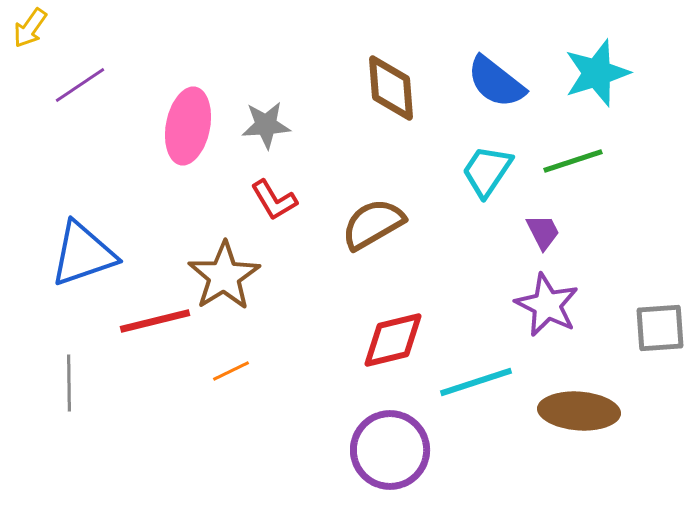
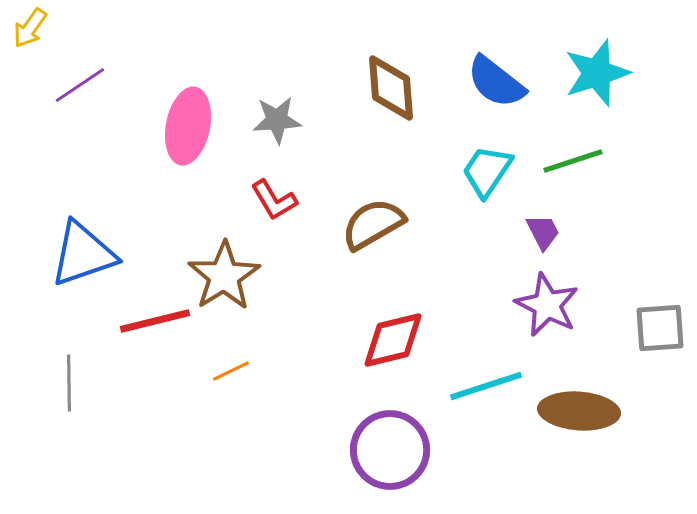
gray star: moved 11 px right, 5 px up
cyan line: moved 10 px right, 4 px down
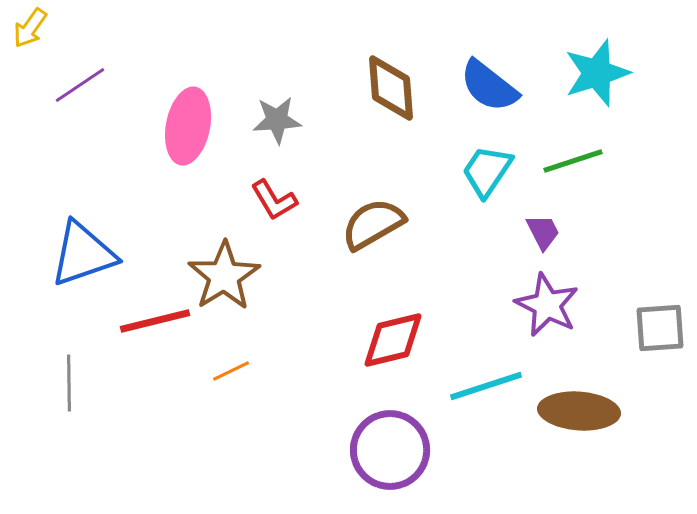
blue semicircle: moved 7 px left, 4 px down
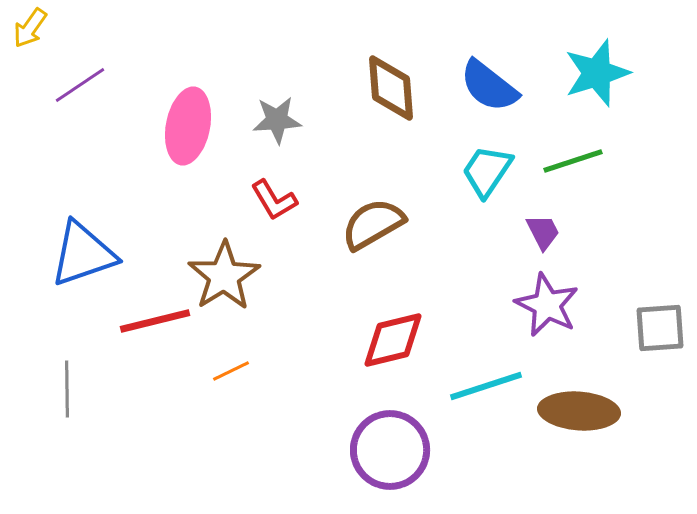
gray line: moved 2 px left, 6 px down
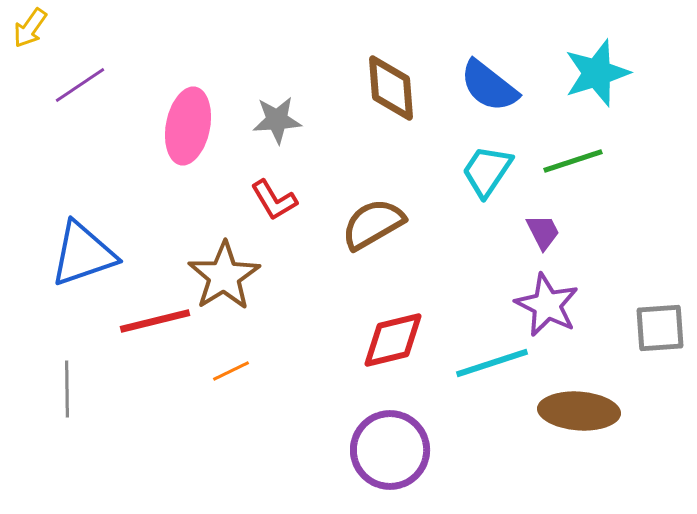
cyan line: moved 6 px right, 23 px up
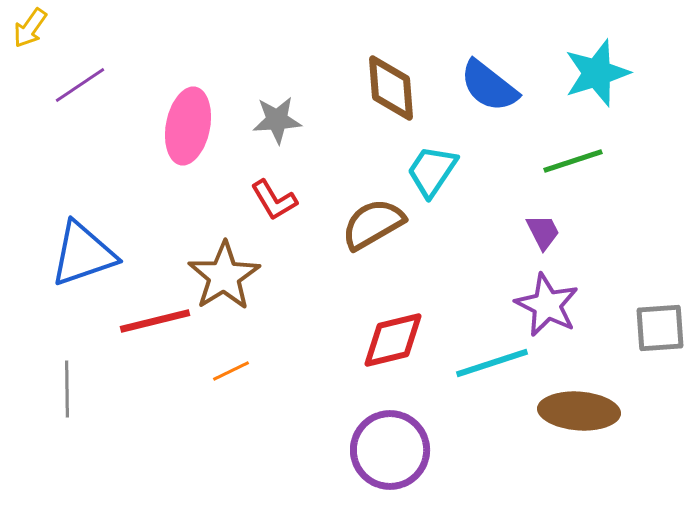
cyan trapezoid: moved 55 px left
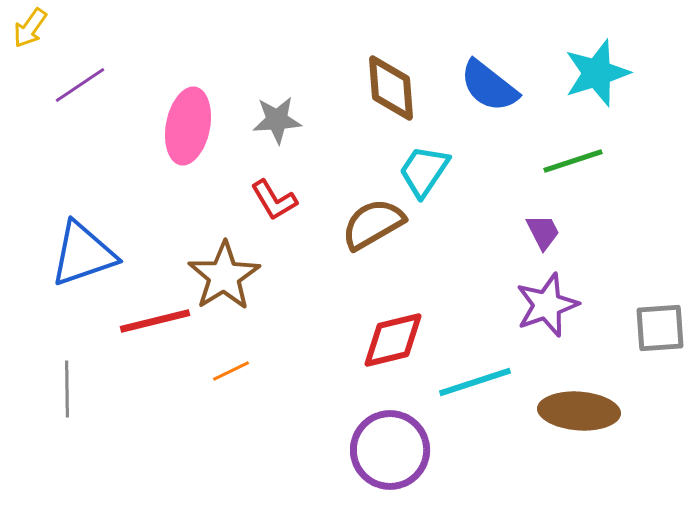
cyan trapezoid: moved 8 px left
purple star: rotated 26 degrees clockwise
cyan line: moved 17 px left, 19 px down
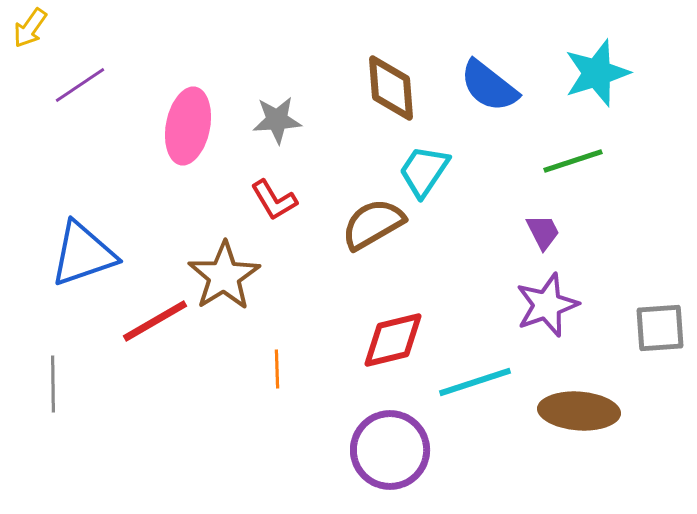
red line: rotated 16 degrees counterclockwise
orange line: moved 46 px right, 2 px up; rotated 66 degrees counterclockwise
gray line: moved 14 px left, 5 px up
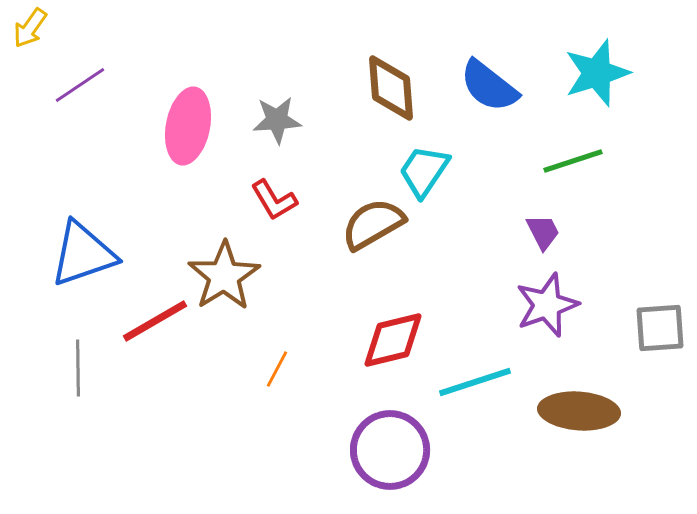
orange line: rotated 30 degrees clockwise
gray line: moved 25 px right, 16 px up
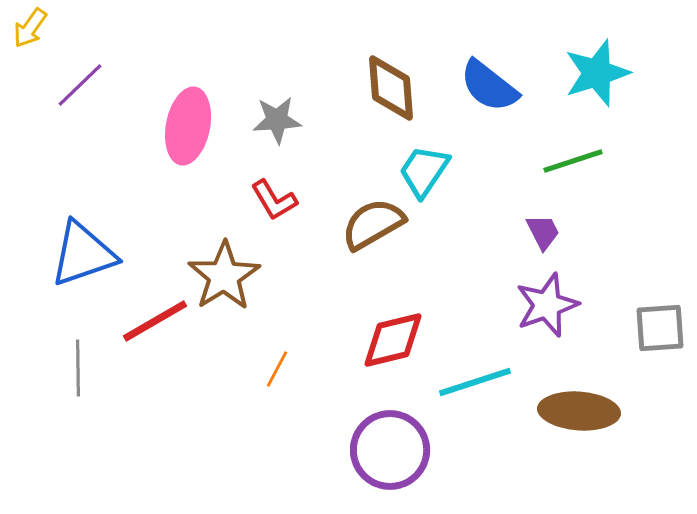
purple line: rotated 10 degrees counterclockwise
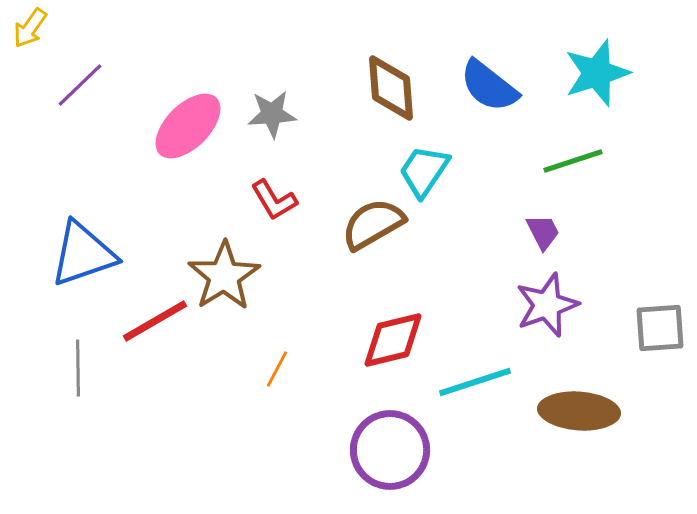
gray star: moved 5 px left, 6 px up
pink ellipse: rotated 34 degrees clockwise
